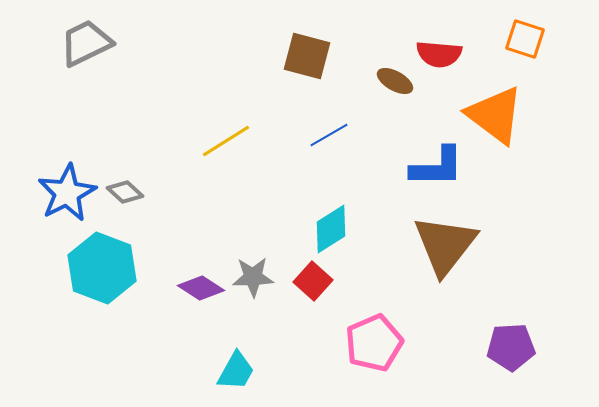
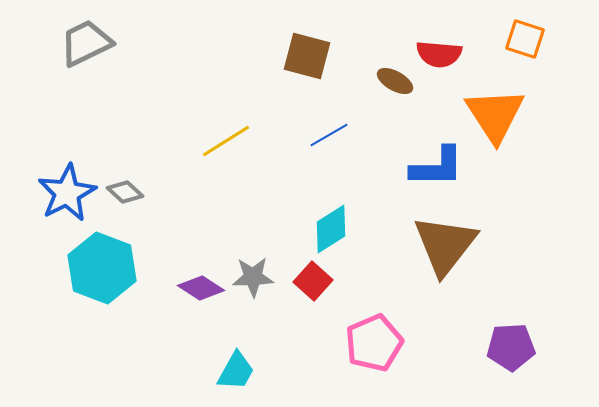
orange triangle: rotated 20 degrees clockwise
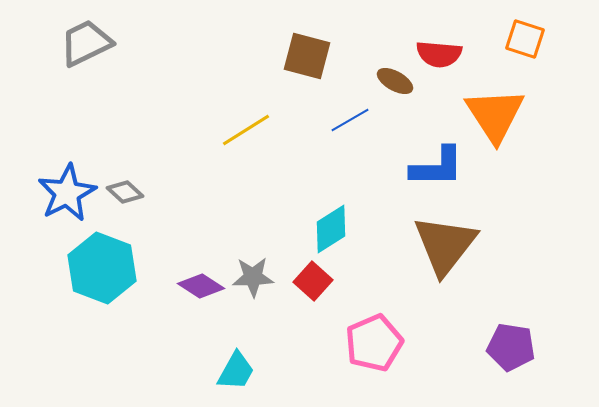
blue line: moved 21 px right, 15 px up
yellow line: moved 20 px right, 11 px up
purple diamond: moved 2 px up
purple pentagon: rotated 12 degrees clockwise
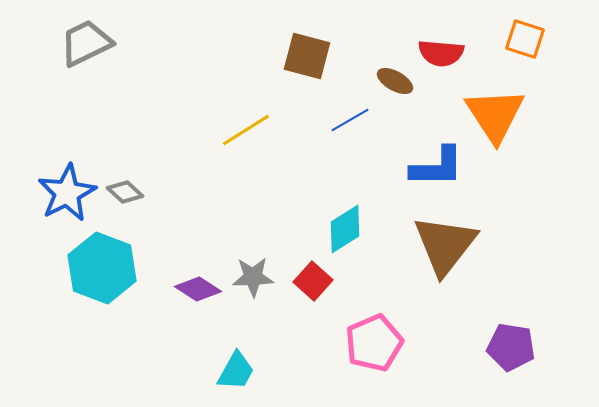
red semicircle: moved 2 px right, 1 px up
cyan diamond: moved 14 px right
purple diamond: moved 3 px left, 3 px down
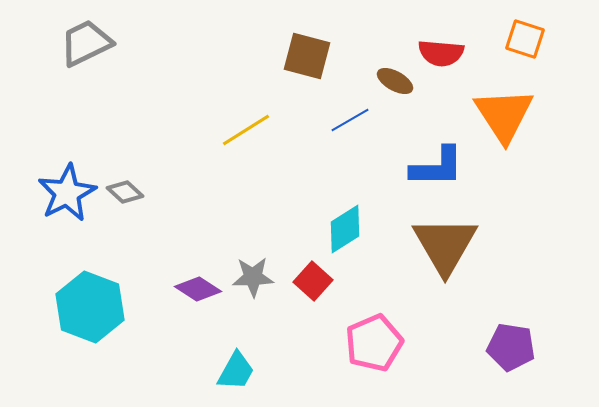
orange triangle: moved 9 px right
brown triangle: rotated 8 degrees counterclockwise
cyan hexagon: moved 12 px left, 39 px down
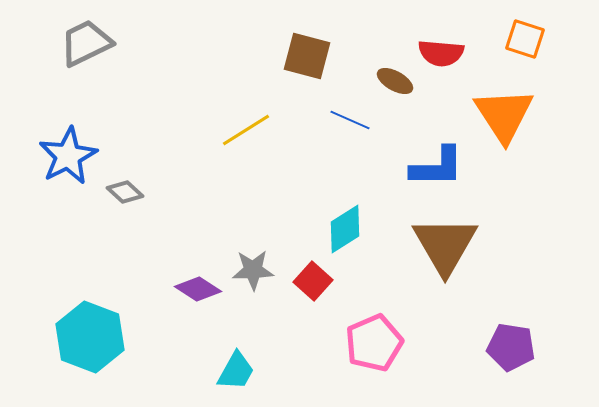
blue line: rotated 54 degrees clockwise
blue star: moved 1 px right, 37 px up
gray star: moved 7 px up
cyan hexagon: moved 30 px down
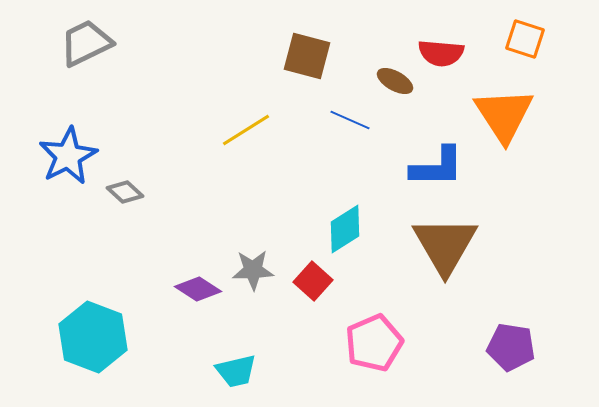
cyan hexagon: moved 3 px right
cyan trapezoid: rotated 48 degrees clockwise
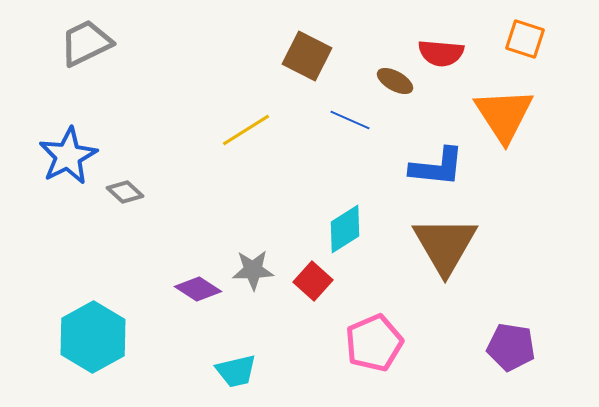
brown square: rotated 12 degrees clockwise
blue L-shape: rotated 6 degrees clockwise
cyan hexagon: rotated 10 degrees clockwise
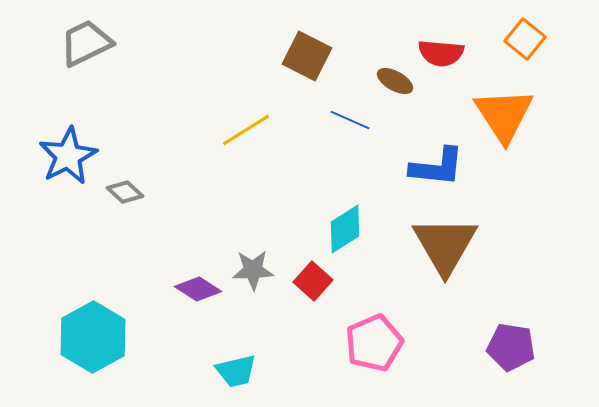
orange square: rotated 21 degrees clockwise
